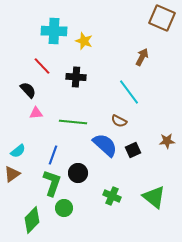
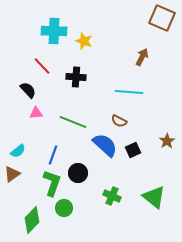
cyan line: rotated 48 degrees counterclockwise
green line: rotated 16 degrees clockwise
brown star: rotated 28 degrees counterclockwise
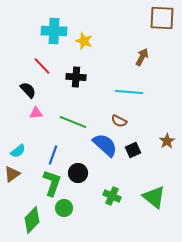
brown square: rotated 20 degrees counterclockwise
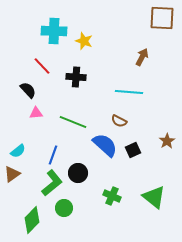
green L-shape: rotated 32 degrees clockwise
